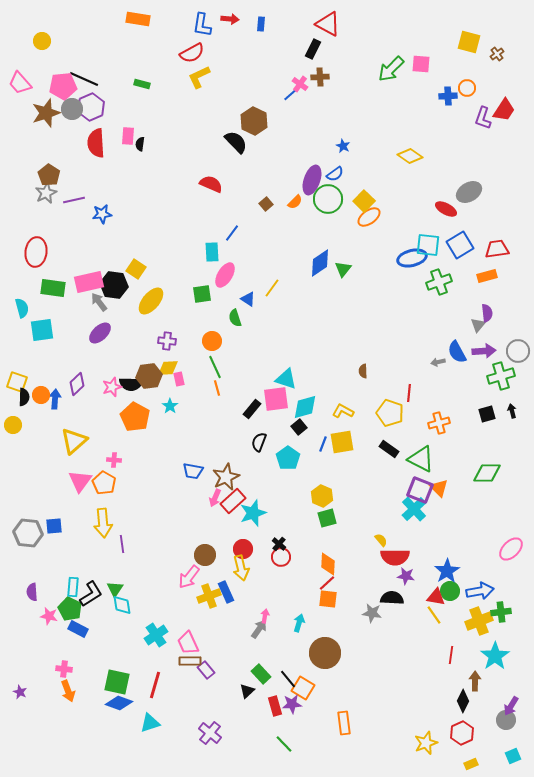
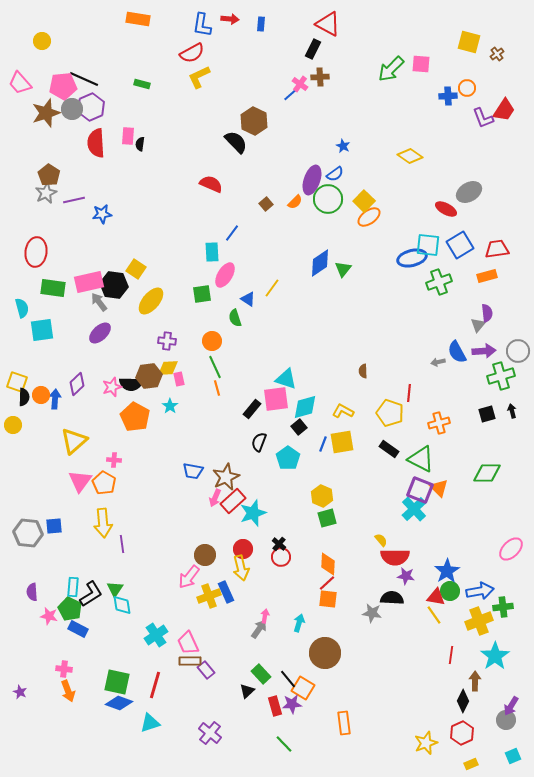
purple L-shape at (483, 118): rotated 40 degrees counterclockwise
green cross at (501, 612): moved 2 px right, 5 px up
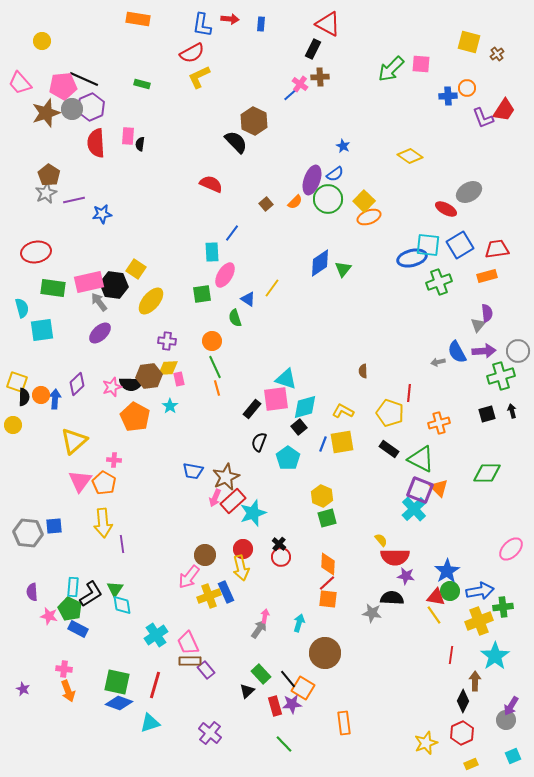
orange ellipse at (369, 217): rotated 15 degrees clockwise
red ellipse at (36, 252): rotated 72 degrees clockwise
purple star at (20, 692): moved 3 px right, 3 px up
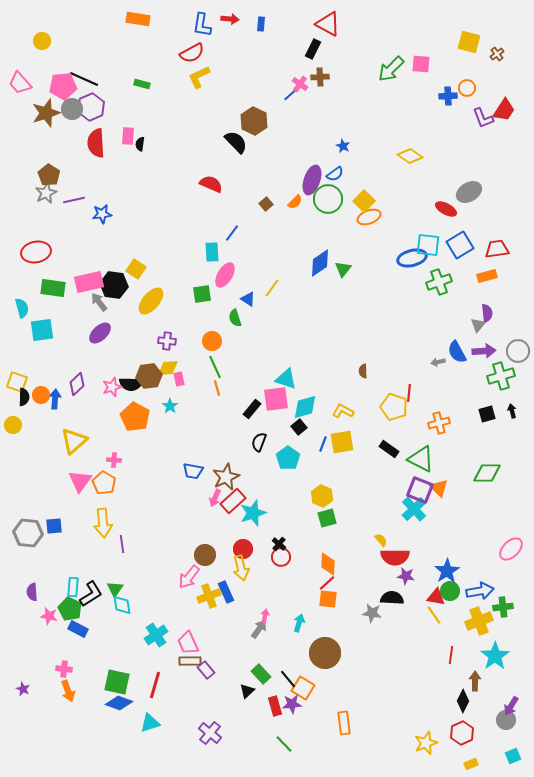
yellow pentagon at (390, 413): moved 4 px right, 6 px up
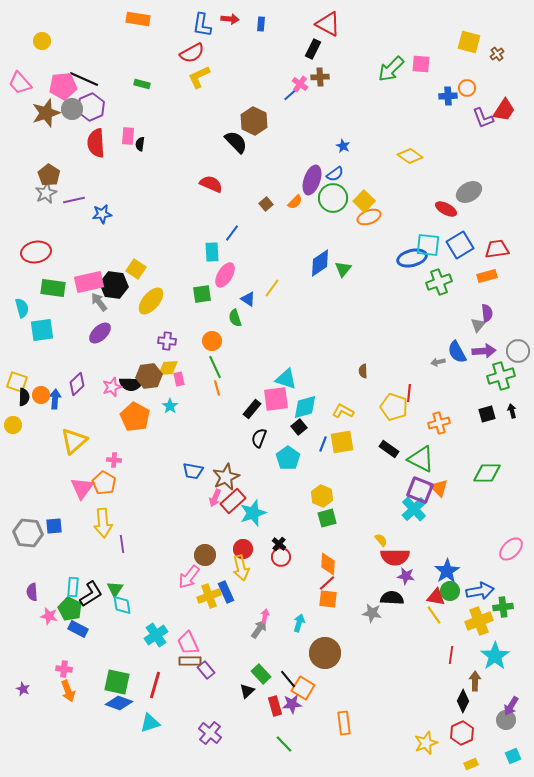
green circle at (328, 199): moved 5 px right, 1 px up
black semicircle at (259, 442): moved 4 px up
pink triangle at (80, 481): moved 2 px right, 7 px down
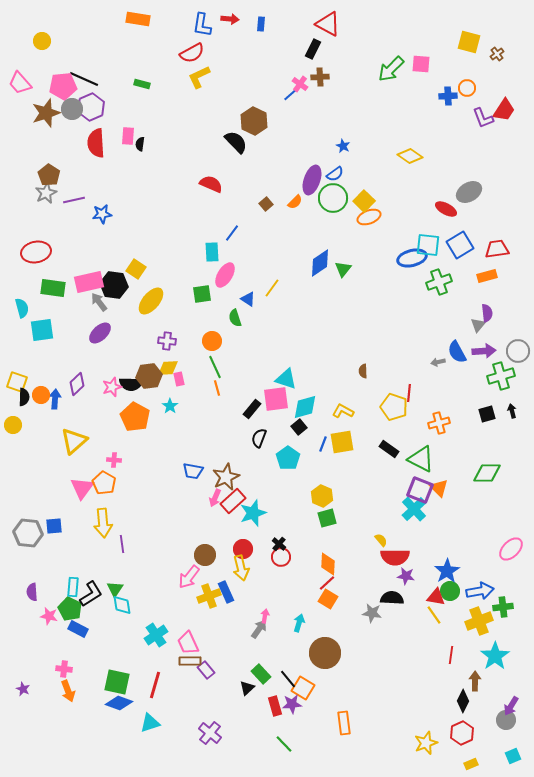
orange square at (328, 599): rotated 24 degrees clockwise
black triangle at (247, 691): moved 3 px up
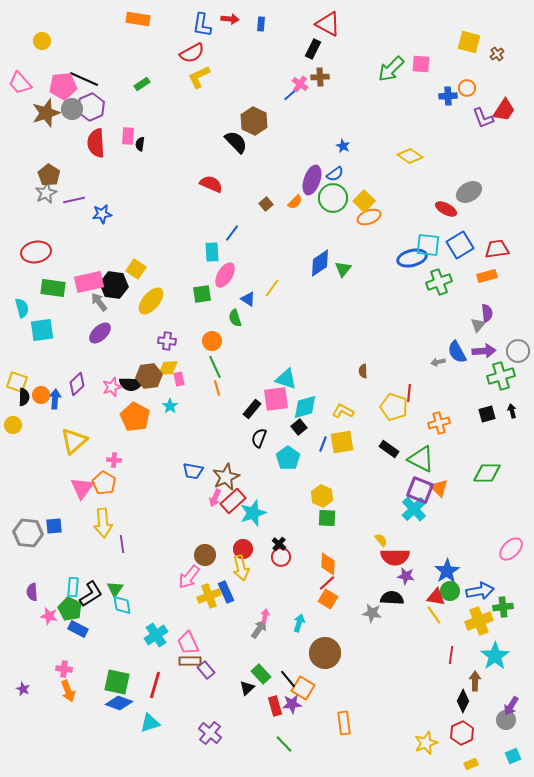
green rectangle at (142, 84): rotated 49 degrees counterclockwise
green square at (327, 518): rotated 18 degrees clockwise
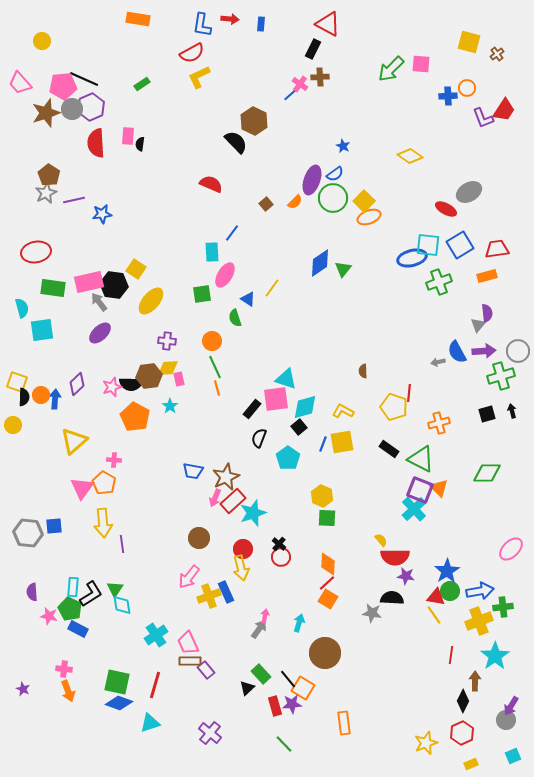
brown circle at (205, 555): moved 6 px left, 17 px up
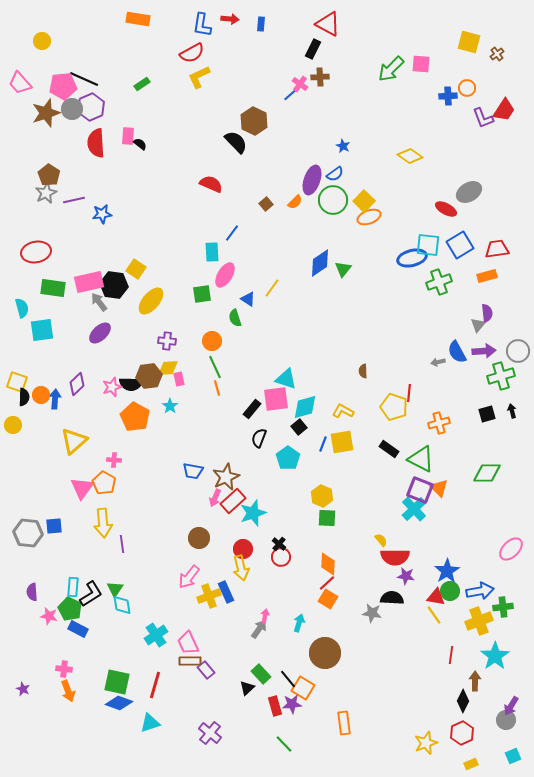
black semicircle at (140, 144): rotated 120 degrees clockwise
green circle at (333, 198): moved 2 px down
